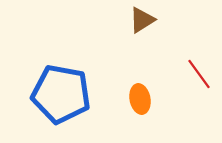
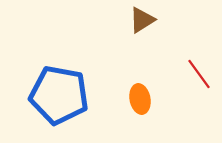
blue pentagon: moved 2 px left, 1 px down
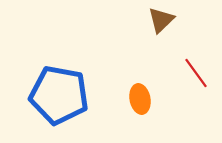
brown triangle: moved 19 px right; rotated 12 degrees counterclockwise
red line: moved 3 px left, 1 px up
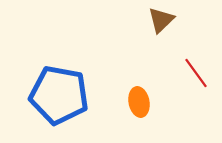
orange ellipse: moved 1 px left, 3 px down
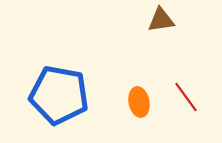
brown triangle: rotated 36 degrees clockwise
red line: moved 10 px left, 24 px down
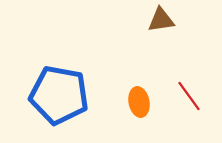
red line: moved 3 px right, 1 px up
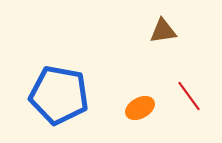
brown triangle: moved 2 px right, 11 px down
orange ellipse: moved 1 px right, 6 px down; rotated 72 degrees clockwise
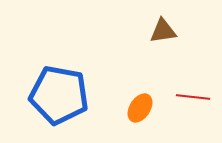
red line: moved 4 px right, 1 px down; rotated 48 degrees counterclockwise
orange ellipse: rotated 28 degrees counterclockwise
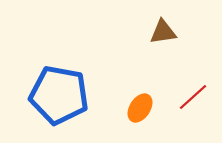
brown triangle: moved 1 px down
red line: rotated 48 degrees counterclockwise
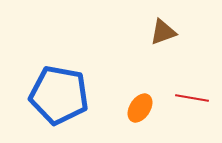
brown triangle: rotated 12 degrees counterclockwise
red line: moved 1 px left, 1 px down; rotated 52 degrees clockwise
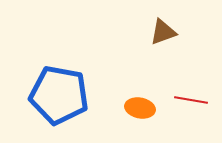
red line: moved 1 px left, 2 px down
orange ellipse: rotated 68 degrees clockwise
